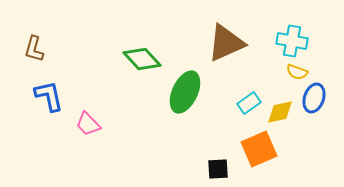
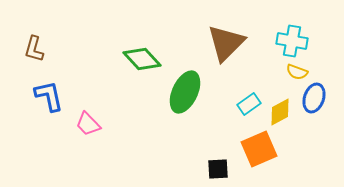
brown triangle: rotated 21 degrees counterclockwise
cyan rectangle: moved 1 px down
yellow diamond: rotated 16 degrees counterclockwise
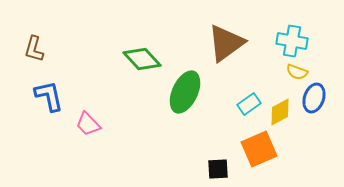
brown triangle: rotated 9 degrees clockwise
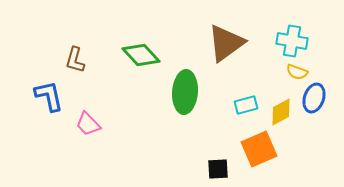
brown L-shape: moved 41 px right, 11 px down
green diamond: moved 1 px left, 4 px up
green ellipse: rotated 21 degrees counterclockwise
cyan rectangle: moved 3 px left, 1 px down; rotated 20 degrees clockwise
yellow diamond: moved 1 px right
